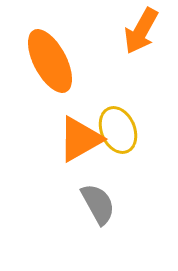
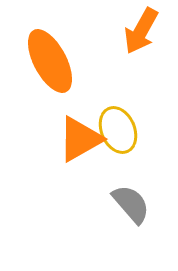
gray semicircle: moved 33 px right; rotated 12 degrees counterclockwise
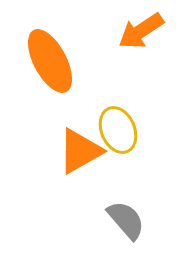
orange arrow: rotated 27 degrees clockwise
orange triangle: moved 12 px down
gray semicircle: moved 5 px left, 16 px down
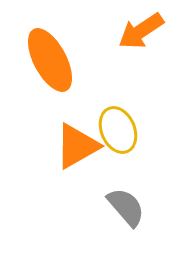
orange ellipse: moved 1 px up
orange triangle: moved 3 px left, 5 px up
gray semicircle: moved 13 px up
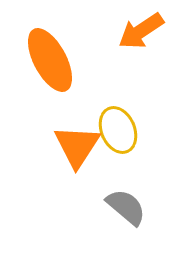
orange triangle: rotated 27 degrees counterclockwise
gray semicircle: rotated 9 degrees counterclockwise
